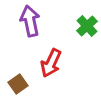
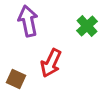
purple arrow: moved 2 px left
brown square: moved 2 px left, 5 px up; rotated 30 degrees counterclockwise
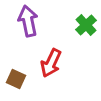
green cross: moved 1 px left, 1 px up
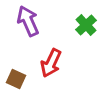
purple arrow: rotated 12 degrees counterclockwise
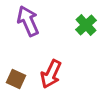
red arrow: moved 11 px down
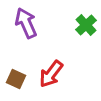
purple arrow: moved 2 px left, 2 px down
red arrow: rotated 12 degrees clockwise
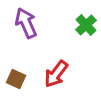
red arrow: moved 5 px right
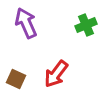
green cross: rotated 20 degrees clockwise
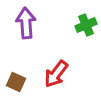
purple arrow: rotated 20 degrees clockwise
brown square: moved 3 px down
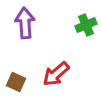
purple arrow: moved 1 px left
red arrow: rotated 12 degrees clockwise
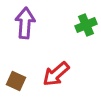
purple arrow: rotated 8 degrees clockwise
brown square: moved 1 px up
